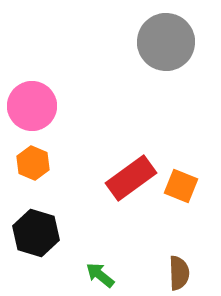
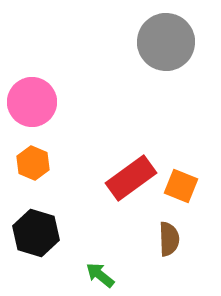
pink circle: moved 4 px up
brown semicircle: moved 10 px left, 34 px up
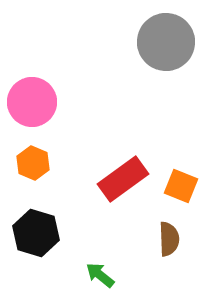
red rectangle: moved 8 px left, 1 px down
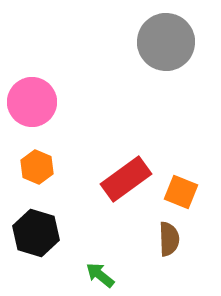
orange hexagon: moved 4 px right, 4 px down
red rectangle: moved 3 px right
orange square: moved 6 px down
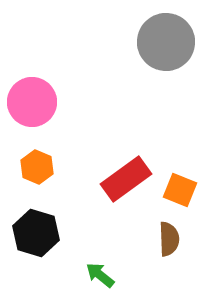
orange square: moved 1 px left, 2 px up
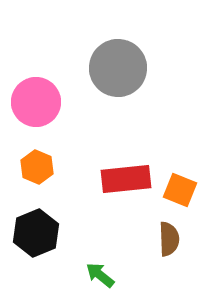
gray circle: moved 48 px left, 26 px down
pink circle: moved 4 px right
red rectangle: rotated 30 degrees clockwise
black hexagon: rotated 21 degrees clockwise
